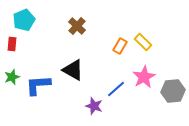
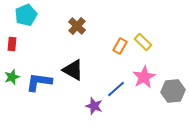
cyan pentagon: moved 2 px right, 5 px up
blue L-shape: moved 1 px right, 3 px up; rotated 12 degrees clockwise
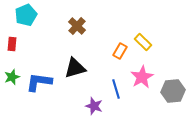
orange rectangle: moved 5 px down
black triangle: moved 2 px right, 2 px up; rotated 45 degrees counterclockwise
pink star: moved 2 px left
blue line: rotated 66 degrees counterclockwise
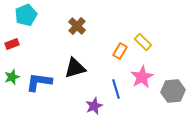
red rectangle: rotated 64 degrees clockwise
purple star: rotated 30 degrees clockwise
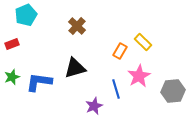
pink star: moved 3 px left, 1 px up
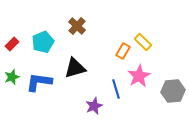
cyan pentagon: moved 17 px right, 27 px down
red rectangle: rotated 24 degrees counterclockwise
orange rectangle: moved 3 px right
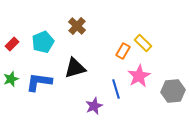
yellow rectangle: moved 1 px down
green star: moved 1 px left, 2 px down
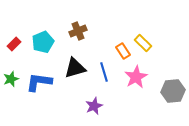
brown cross: moved 1 px right, 5 px down; rotated 24 degrees clockwise
red rectangle: moved 2 px right
orange rectangle: rotated 63 degrees counterclockwise
pink star: moved 3 px left, 1 px down
blue line: moved 12 px left, 17 px up
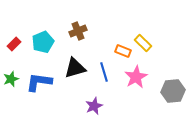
orange rectangle: rotated 35 degrees counterclockwise
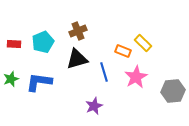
red rectangle: rotated 48 degrees clockwise
black triangle: moved 2 px right, 9 px up
